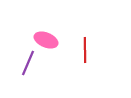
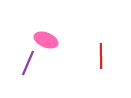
red line: moved 16 px right, 6 px down
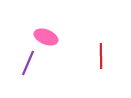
pink ellipse: moved 3 px up
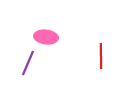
pink ellipse: rotated 15 degrees counterclockwise
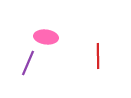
red line: moved 3 px left
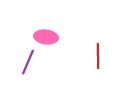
purple line: moved 1 px up
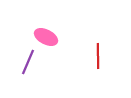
pink ellipse: rotated 20 degrees clockwise
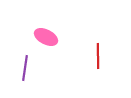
purple line: moved 3 px left, 6 px down; rotated 15 degrees counterclockwise
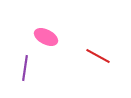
red line: rotated 60 degrees counterclockwise
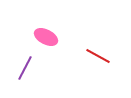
purple line: rotated 20 degrees clockwise
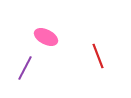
red line: rotated 40 degrees clockwise
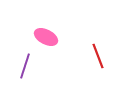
purple line: moved 2 px up; rotated 10 degrees counterclockwise
